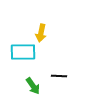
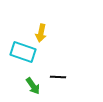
cyan rectangle: rotated 20 degrees clockwise
black line: moved 1 px left, 1 px down
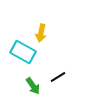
cyan rectangle: rotated 10 degrees clockwise
black line: rotated 35 degrees counterclockwise
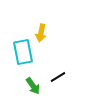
cyan rectangle: rotated 50 degrees clockwise
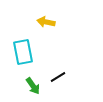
yellow arrow: moved 5 px right, 11 px up; rotated 90 degrees clockwise
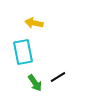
yellow arrow: moved 12 px left, 1 px down
green arrow: moved 2 px right, 3 px up
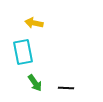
black line: moved 8 px right, 11 px down; rotated 35 degrees clockwise
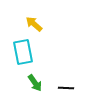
yellow arrow: moved 1 px down; rotated 30 degrees clockwise
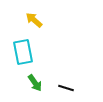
yellow arrow: moved 4 px up
black line: rotated 14 degrees clockwise
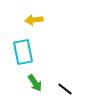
yellow arrow: rotated 48 degrees counterclockwise
black line: moved 1 px left, 1 px down; rotated 21 degrees clockwise
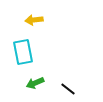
green arrow: rotated 102 degrees clockwise
black line: moved 3 px right
